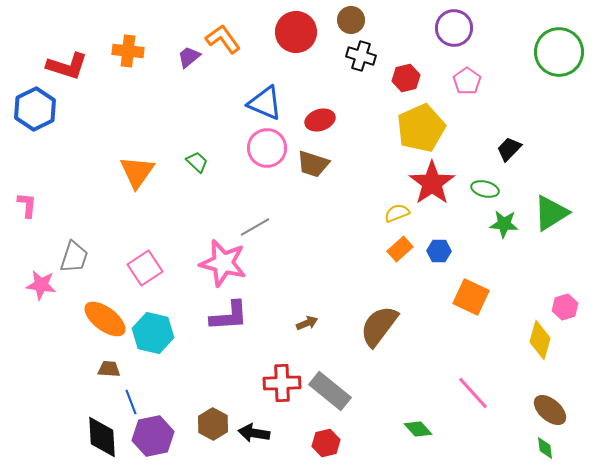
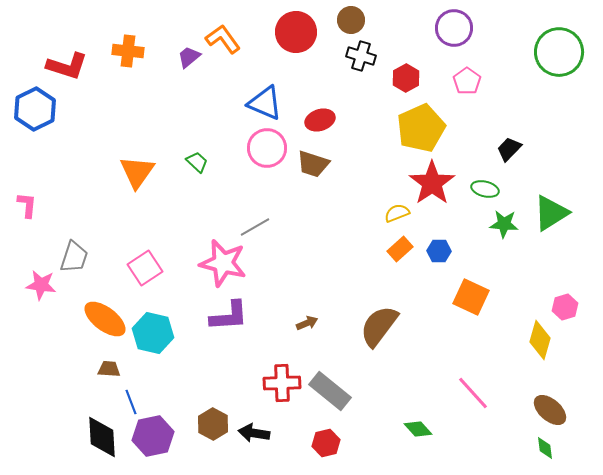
red hexagon at (406, 78): rotated 16 degrees counterclockwise
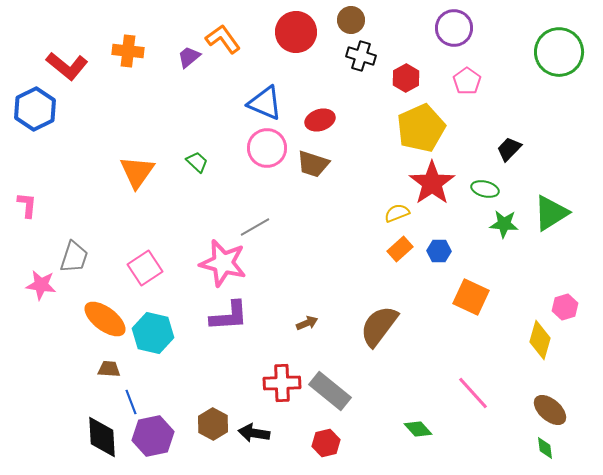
red L-shape at (67, 66): rotated 21 degrees clockwise
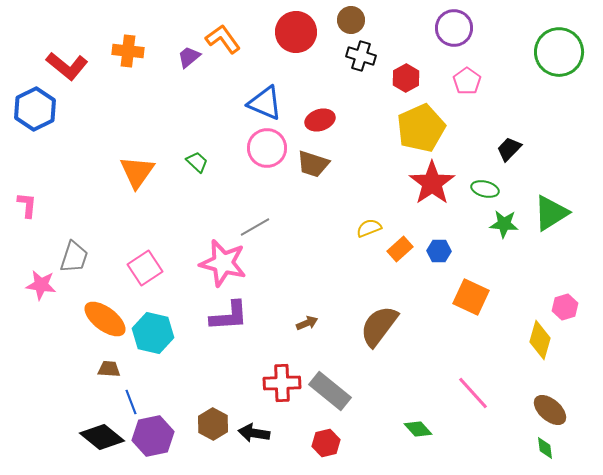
yellow semicircle at (397, 213): moved 28 px left, 15 px down
black diamond at (102, 437): rotated 48 degrees counterclockwise
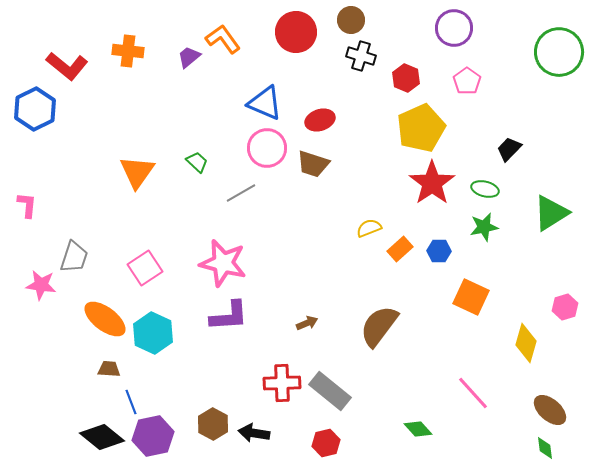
red hexagon at (406, 78): rotated 8 degrees counterclockwise
green star at (504, 224): moved 20 px left, 3 px down; rotated 16 degrees counterclockwise
gray line at (255, 227): moved 14 px left, 34 px up
cyan hexagon at (153, 333): rotated 12 degrees clockwise
yellow diamond at (540, 340): moved 14 px left, 3 px down
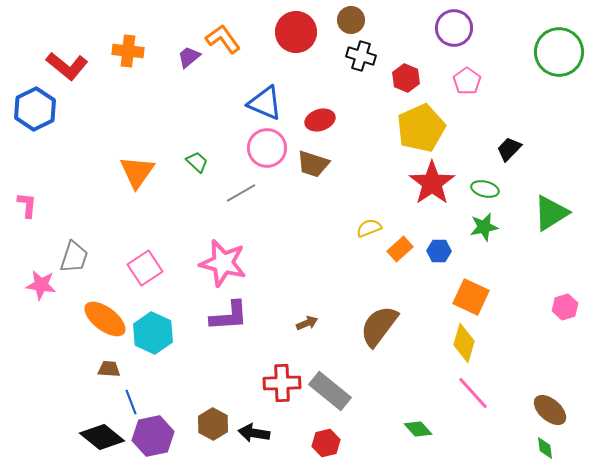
yellow diamond at (526, 343): moved 62 px left
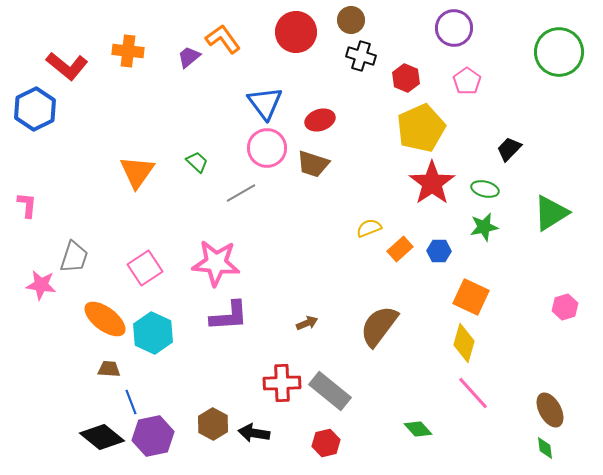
blue triangle at (265, 103): rotated 30 degrees clockwise
pink star at (223, 263): moved 7 px left; rotated 9 degrees counterclockwise
brown ellipse at (550, 410): rotated 20 degrees clockwise
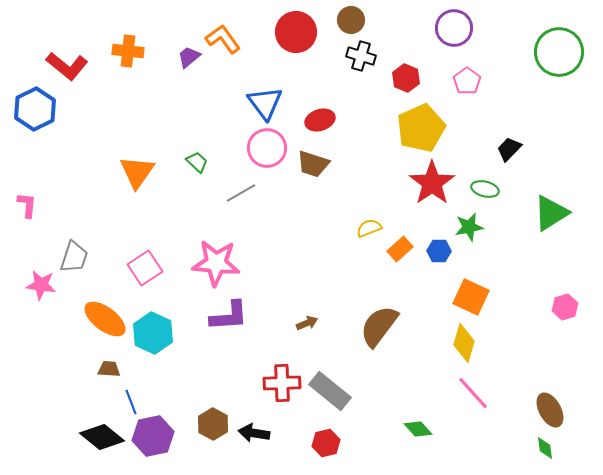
green star at (484, 227): moved 15 px left
